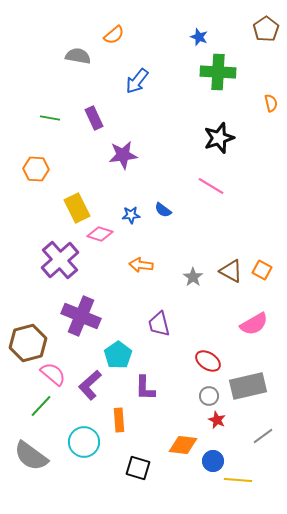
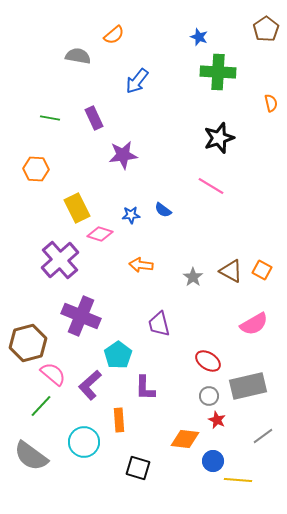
orange diamond at (183, 445): moved 2 px right, 6 px up
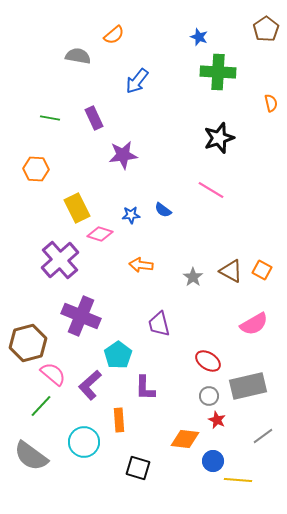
pink line at (211, 186): moved 4 px down
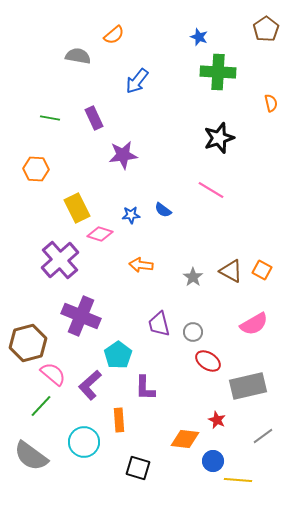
gray circle at (209, 396): moved 16 px left, 64 px up
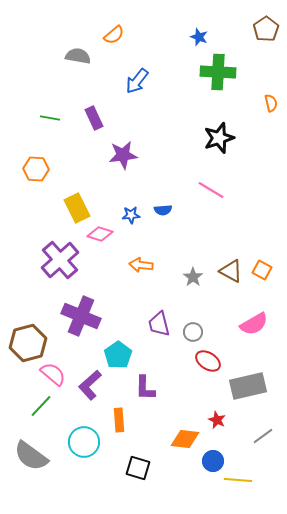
blue semicircle at (163, 210): rotated 42 degrees counterclockwise
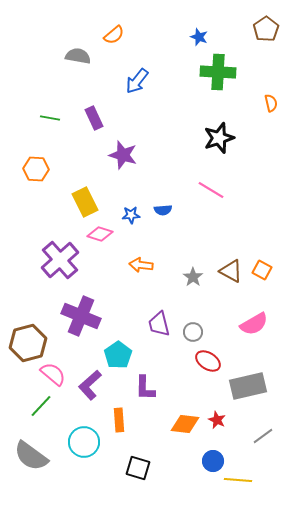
purple star at (123, 155): rotated 24 degrees clockwise
yellow rectangle at (77, 208): moved 8 px right, 6 px up
orange diamond at (185, 439): moved 15 px up
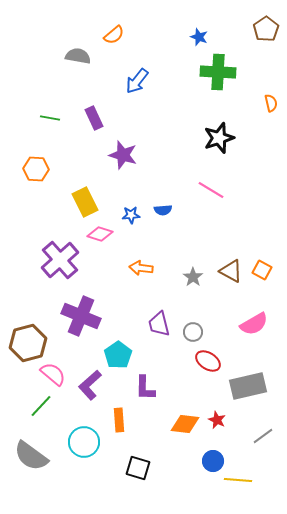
orange arrow at (141, 265): moved 3 px down
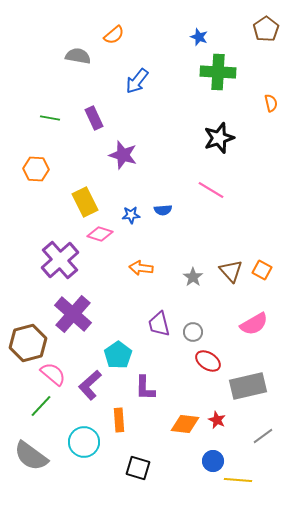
brown triangle at (231, 271): rotated 20 degrees clockwise
purple cross at (81, 316): moved 8 px left, 2 px up; rotated 18 degrees clockwise
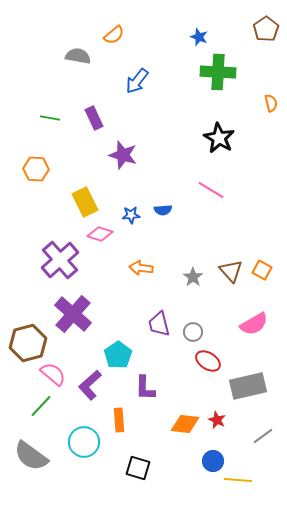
black star at (219, 138): rotated 24 degrees counterclockwise
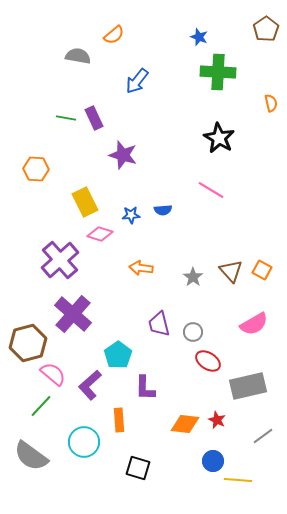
green line at (50, 118): moved 16 px right
